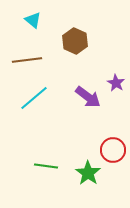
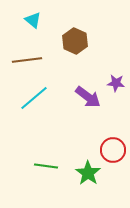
purple star: rotated 24 degrees counterclockwise
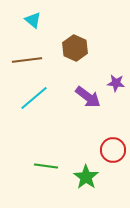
brown hexagon: moved 7 px down
green star: moved 2 px left, 4 px down
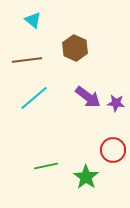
purple star: moved 20 px down
green line: rotated 20 degrees counterclockwise
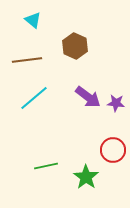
brown hexagon: moved 2 px up
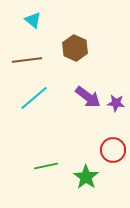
brown hexagon: moved 2 px down
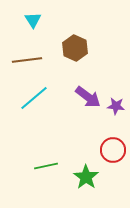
cyan triangle: rotated 18 degrees clockwise
purple star: moved 3 px down
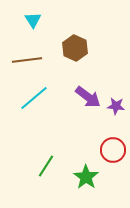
green line: rotated 45 degrees counterclockwise
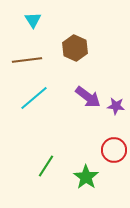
red circle: moved 1 px right
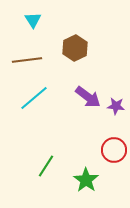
brown hexagon: rotated 10 degrees clockwise
green star: moved 3 px down
